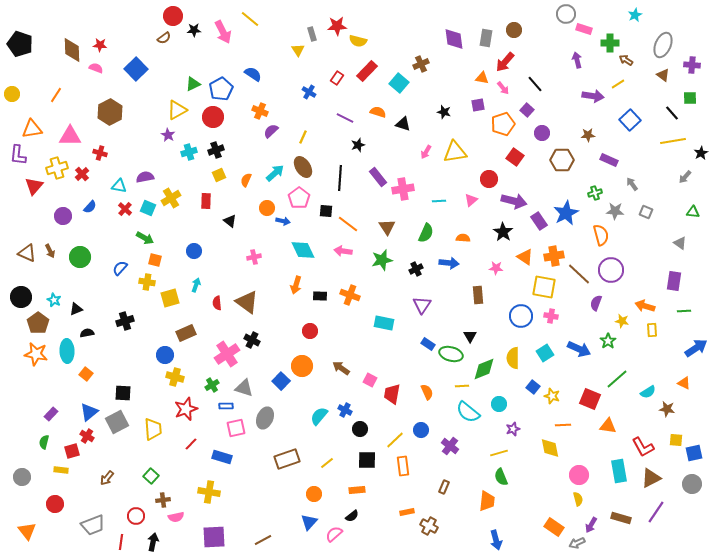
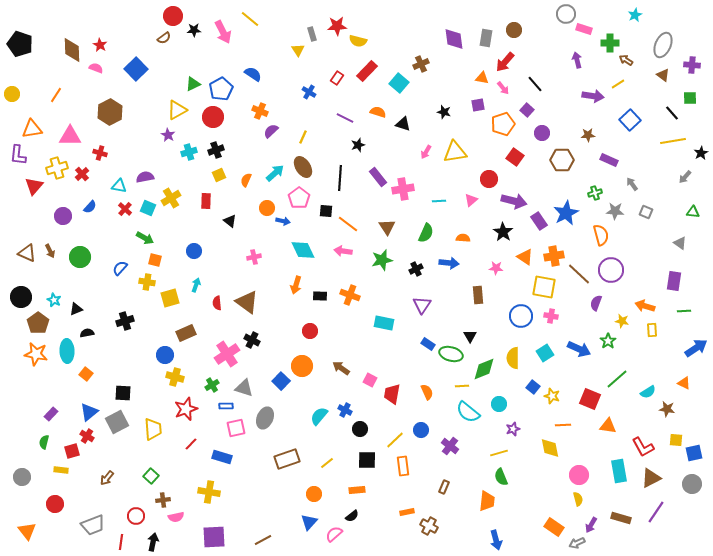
red star at (100, 45): rotated 24 degrees clockwise
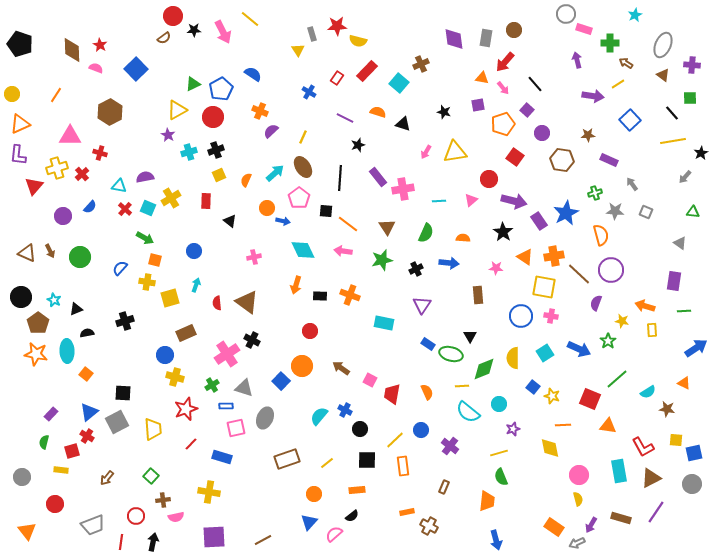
brown arrow at (626, 60): moved 3 px down
orange triangle at (32, 129): moved 12 px left, 5 px up; rotated 15 degrees counterclockwise
brown hexagon at (562, 160): rotated 10 degrees clockwise
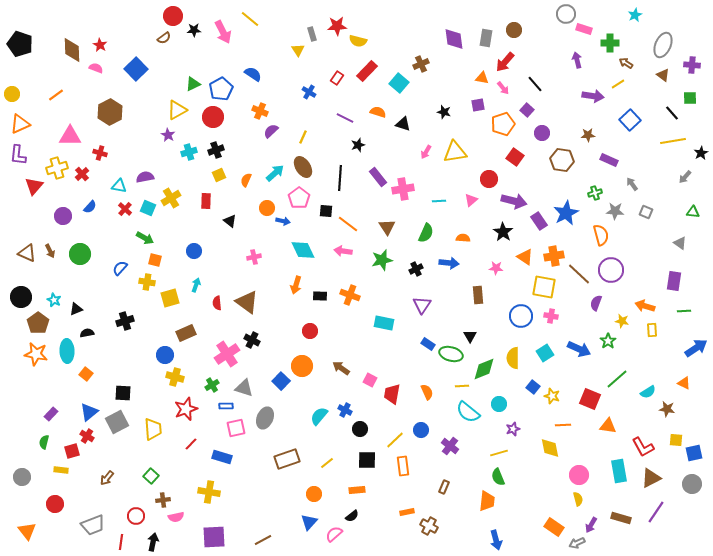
orange line at (56, 95): rotated 21 degrees clockwise
green circle at (80, 257): moved 3 px up
green semicircle at (501, 477): moved 3 px left
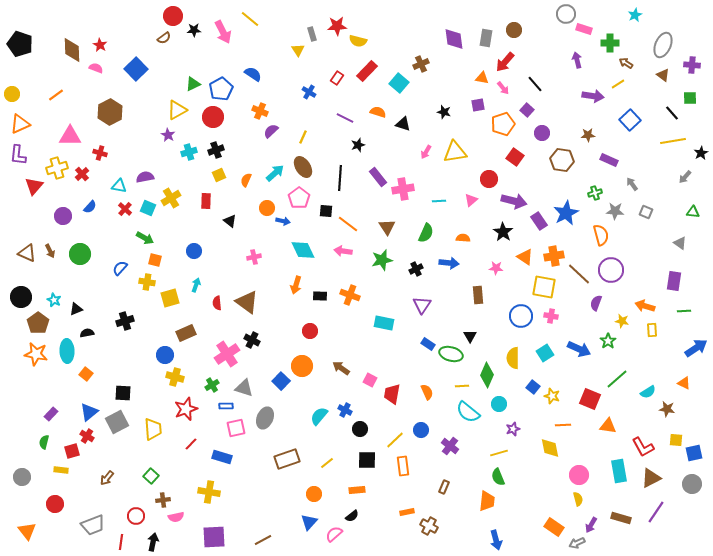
green diamond at (484, 369): moved 3 px right, 6 px down; rotated 45 degrees counterclockwise
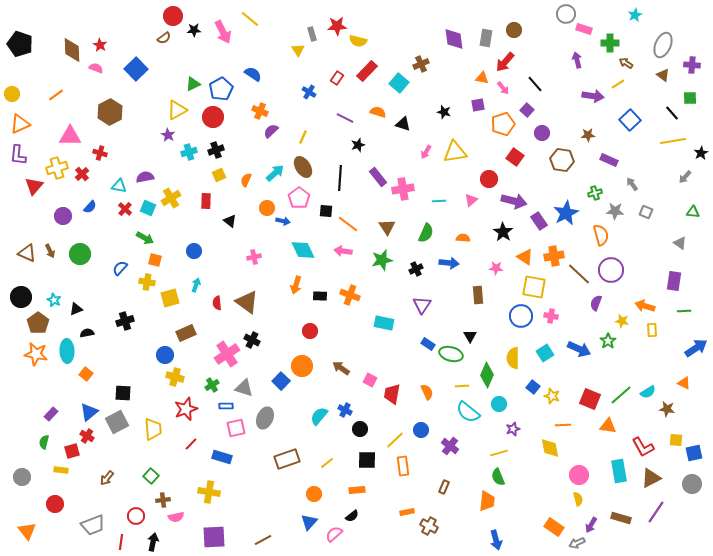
yellow square at (544, 287): moved 10 px left
green line at (617, 379): moved 4 px right, 16 px down
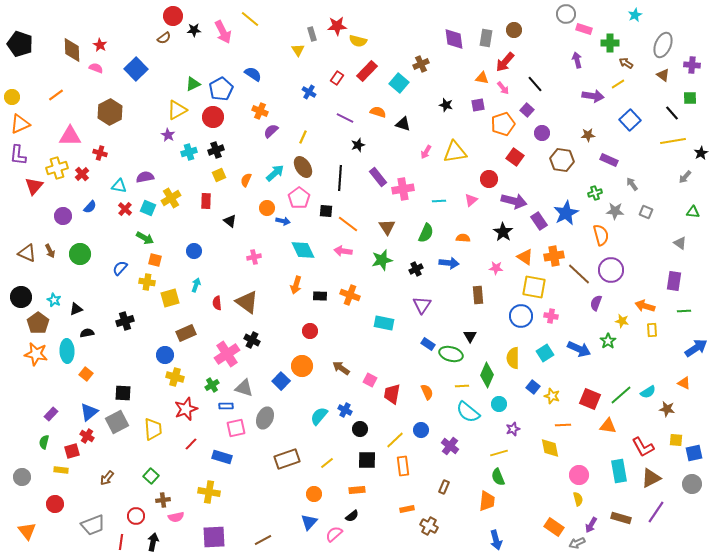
yellow circle at (12, 94): moved 3 px down
black star at (444, 112): moved 2 px right, 7 px up
orange rectangle at (407, 512): moved 3 px up
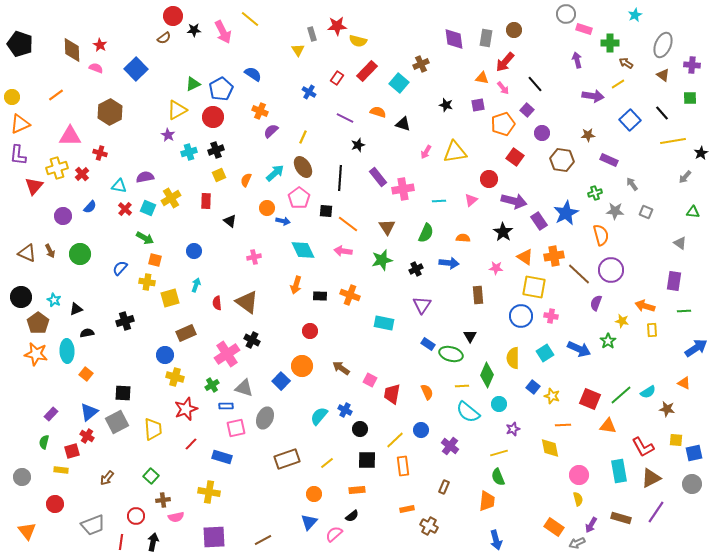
black line at (672, 113): moved 10 px left
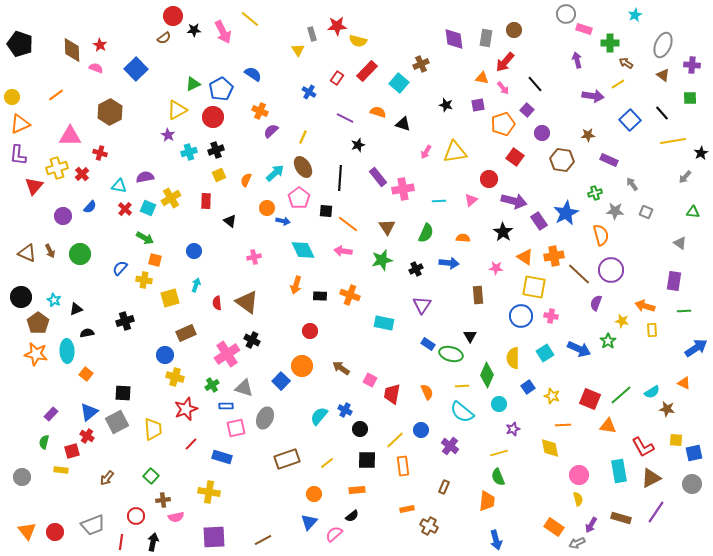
yellow cross at (147, 282): moved 3 px left, 2 px up
blue square at (533, 387): moved 5 px left; rotated 16 degrees clockwise
cyan semicircle at (648, 392): moved 4 px right
cyan semicircle at (468, 412): moved 6 px left
red circle at (55, 504): moved 28 px down
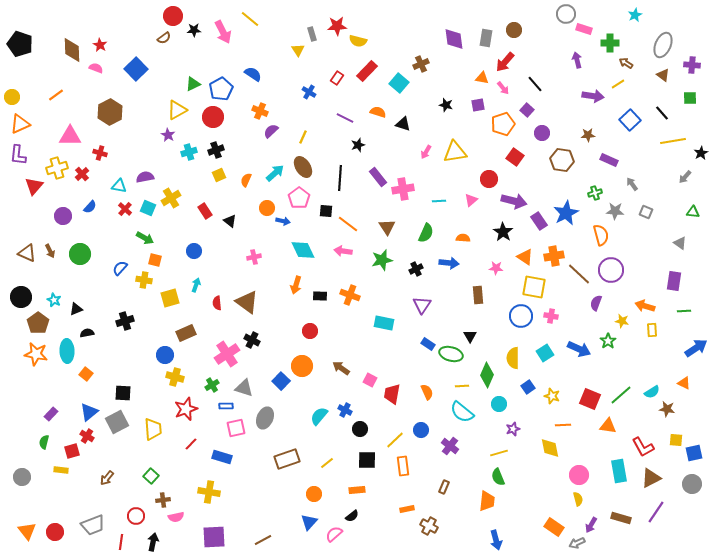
red rectangle at (206, 201): moved 1 px left, 10 px down; rotated 35 degrees counterclockwise
